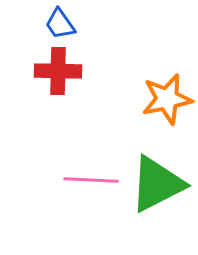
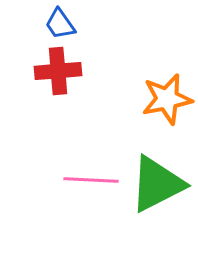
red cross: rotated 6 degrees counterclockwise
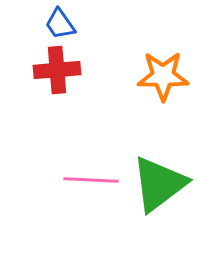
red cross: moved 1 px left, 1 px up
orange star: moved 4 px left, 23 px up; rotated 12 degrees clockwise
green triangle: moved 2 px right; rotated 10 degrees counterclockwise
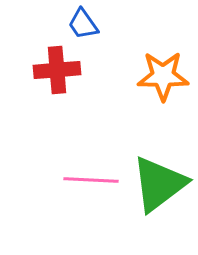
blue trapezoid: moved 23 px right
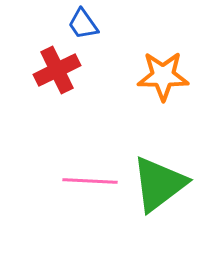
red cross: rotated 21 degrees counterclockwise
pink line: moved 1 px left, 1 px down
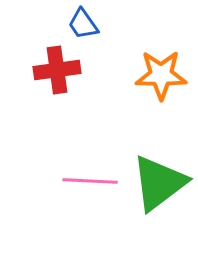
red cross: rotated 18 degrees clockwise
orange star: moved 2 px left, 1 px up
green triangle: moved 1 px up
